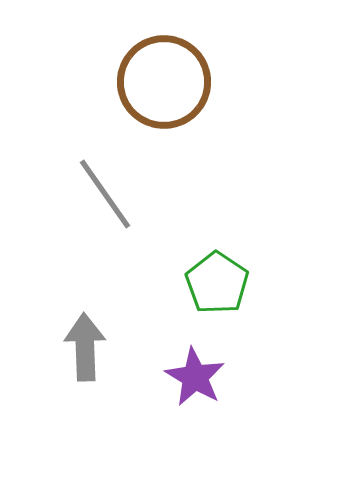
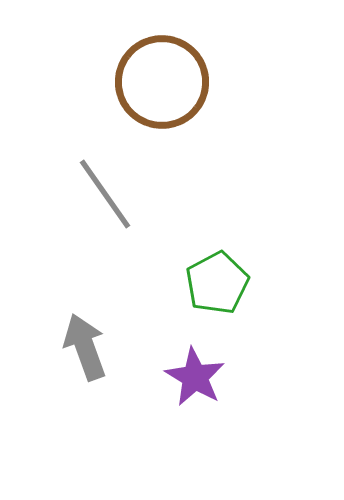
brown circle: moved 2 px left
green pentagon: rotated 10 degrees clockwise
gray arrow: rotated 18 degrees counterclockwise
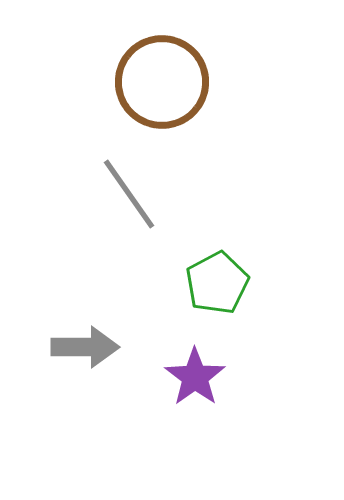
gray line: moved 24 px right
gray arrow: rotated 110 degrees clockwise
purple star: rotated 6 degrees clockwise
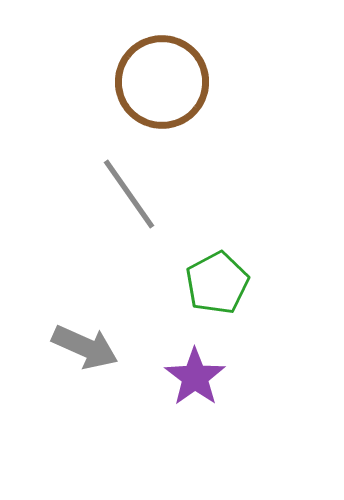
gray arrow: rotated 24 degrees clockwise
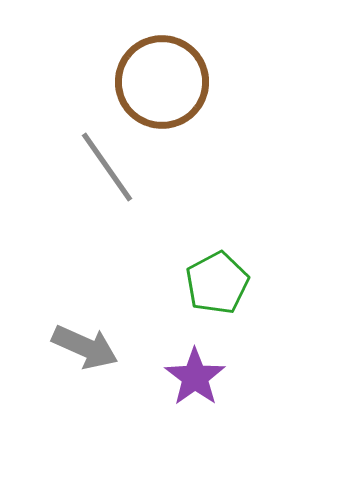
gray line: moved 22 px left, 27 px up
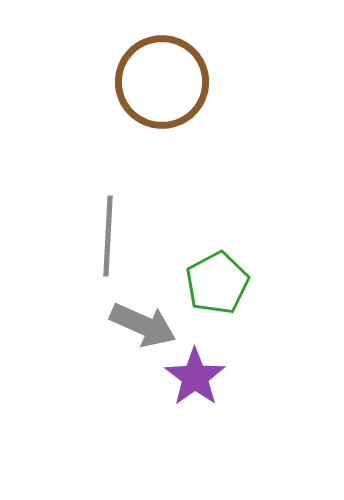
gray line: moved 1 px right, 69 px down; rotated 38 degrees clockwise
gray arrow: moved 58 px right, 22 px up
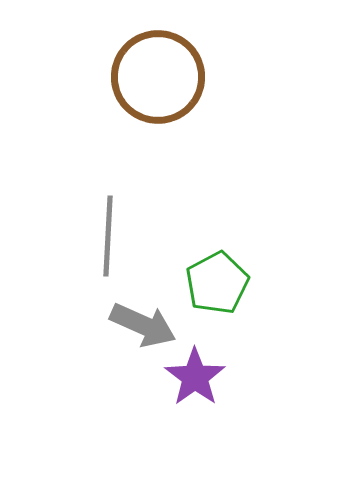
brown circle: moved 4 px left, 5 px up
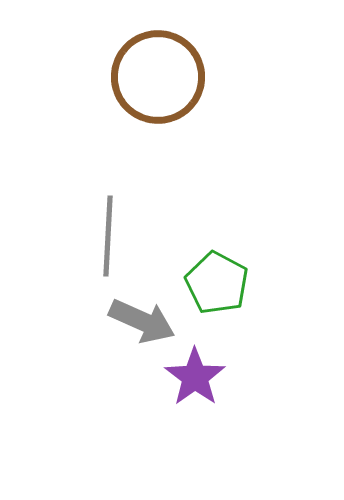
green pentagon: rotated 16 degrees counterclockwise
gray arrow: moved 1 px left, 4 px up
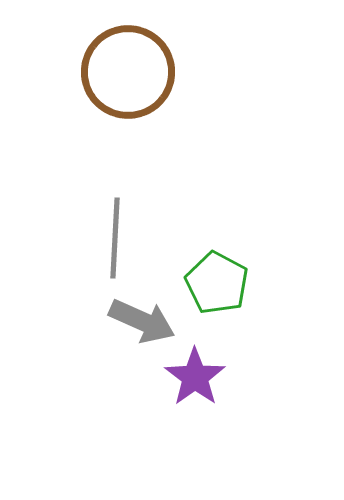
brown circle: moved 30 px left, 5 px up
gray line: moved 7 px right, 2 px down
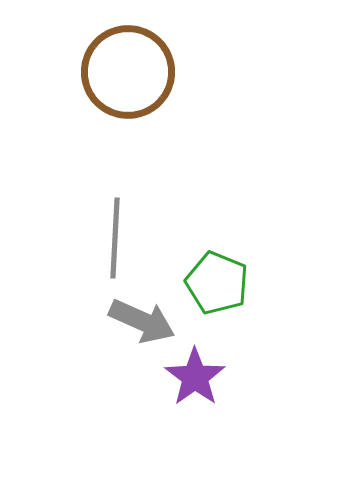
green pentagon: rotated 6 degrees counterclockwise
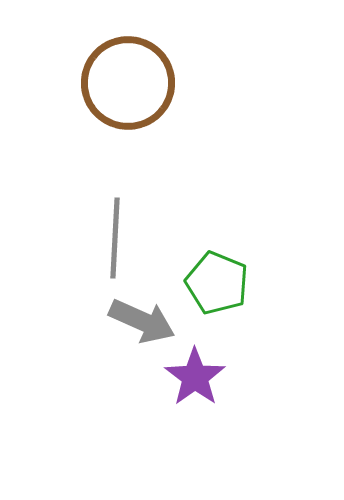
brown circle: moved 11 px down
